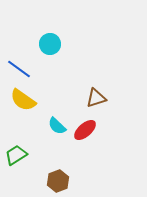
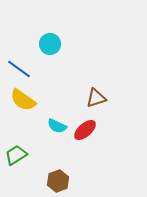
cyan semicircle: rotated 18 degrees counterclockwise
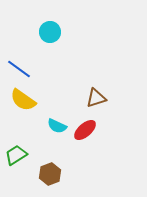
cyan circle: moved 12 px up
brown hexagon: moved 8 px left, 7 px up
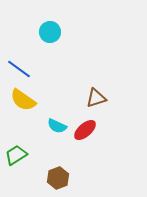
brown hexagon: moved 8 px right, 4 px down
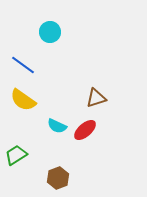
blue line: moved 4 px right, 4 px up
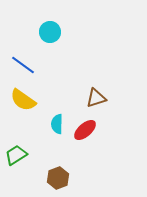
cyan semicircle: moved 2 px up; rotated 66 degrees clockwise
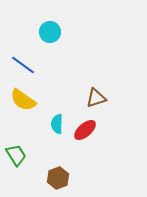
green trapezoid: rotated 90 degrees clockwise
